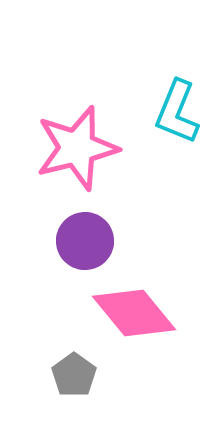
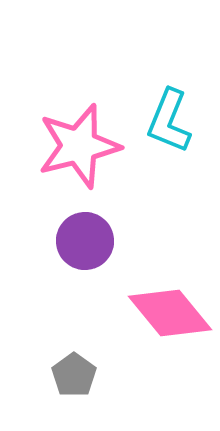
cyan L-shape: moved 8 px left, 9 px down
pink star: moved 2 px right, 2 px up
pink diamond: moved 36 px right
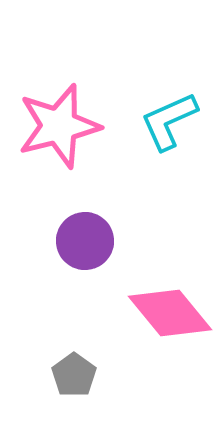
cyan L-shape: rotated 44 degrees clockwise
pink star: moved 20 px left, 20 px up
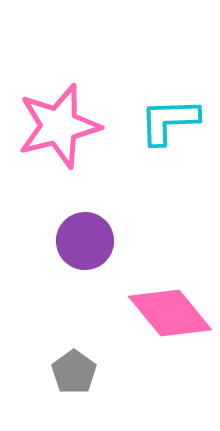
cyan L-shape: rotated 22 degrees clockwise
gray pentagon: moved 3 px up
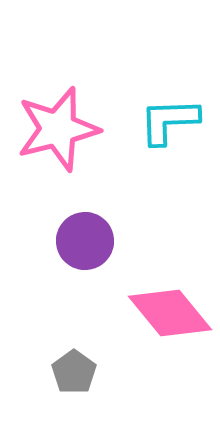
pink star: moved 1 px left, 3 px down
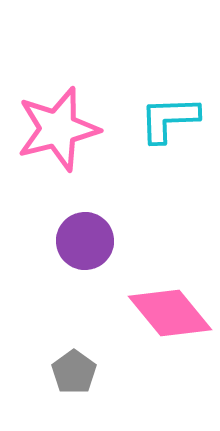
cyan L-shape: moved 2 px up
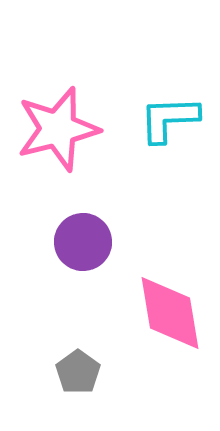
purple circle: moved 2 px left, 1 px down
pink diamond: rotated 30 degrees clockwise
gray pentagon: moved 4 px right
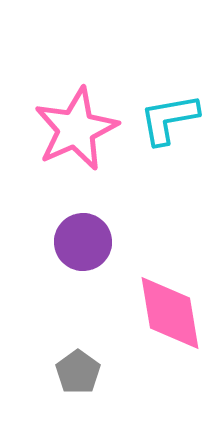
cyan L-shape: rotated 8 degrees counterclockwise
pink star: moved 18 px right; rotated 10 degrees counterclockwise
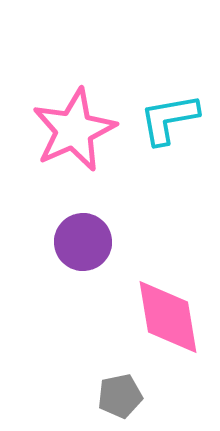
pink star: moved 2 px left, 1 px down
pink diamond: moved 2 px left, 4 px down
gray pentagon: moved 42 px right, 24 px down; rotated 24 degrees clockwise
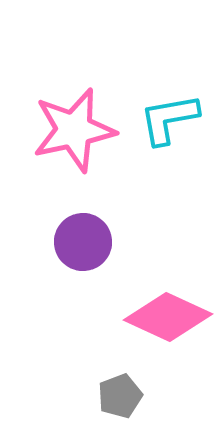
pink star: rotated 12 degrees clockwise
pink diamond: rotated 56 degrees counterclockwise
gray pentagon: rotated 9 degrees counterclockwise
